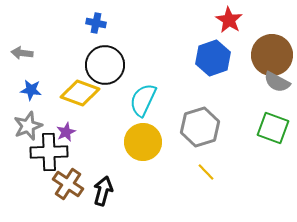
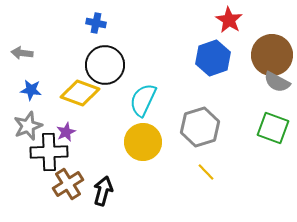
brown cross: rotated 24 degrees clockwise
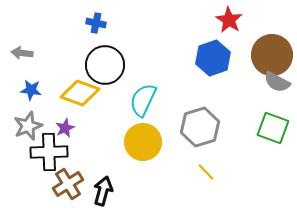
purple star: moved 1 px left, 4 px up
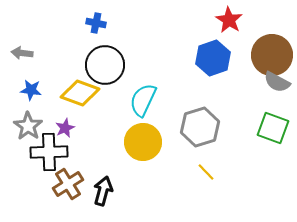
gray star: rotated 16 degrees counterclockwise
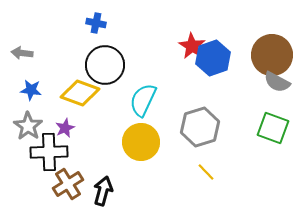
red star: moved 37 px left, 26 px down
yellow circle: moved 2 px left
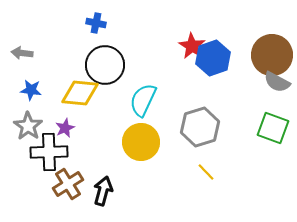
yellow diamond: rotated 15 degrees counterclockwise
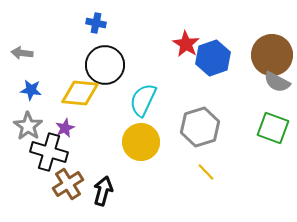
red star: moved 6 px left, 2 px up
black cross: rotated 18 degrees clockwise
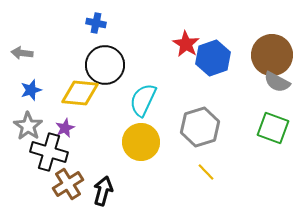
blue star: rotated 25 degrees counterclockwise
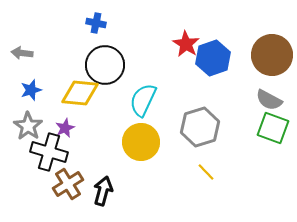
gray semicircle: moved 8 px left, 18 px down
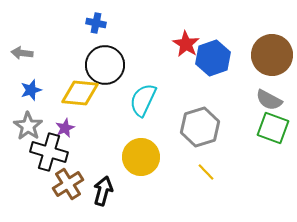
yellow circle: moved 15 px down
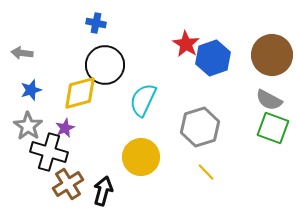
yellow diamond: rotated 21 degrees counterclockwise
